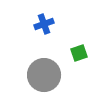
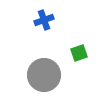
blue cross: moved 4 px up
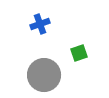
blue cross: moved 4 px left, 4 px down
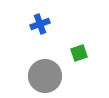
gray circle: moved 1 px right, 1 px down
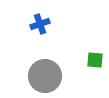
green square: moved 16 px right, 7 px down; rotated 24 degrees clockwise
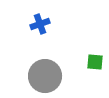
green square: moved 2 px down
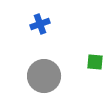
gray circle: moved 1 px left
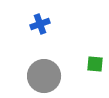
green square: moved 2 px down
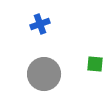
gray circle: moved 2 px up
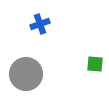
gray circle: moved 18 px left
